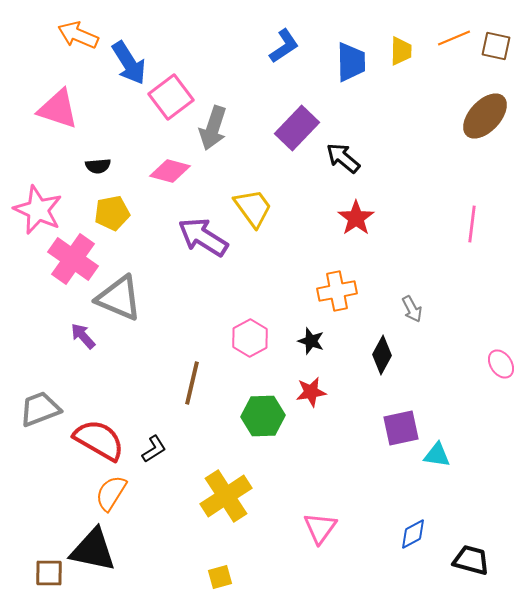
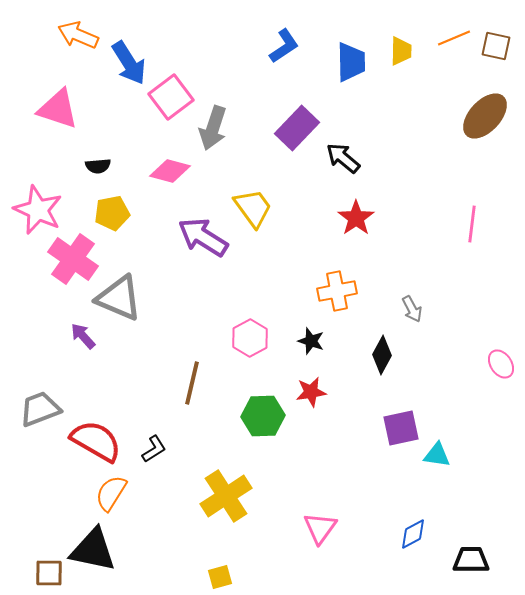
red semicircle at (99, 440): moved 3 px left, 1 px down
black trapezoid at (471, 560): rotated 15 degrees counterclockwise
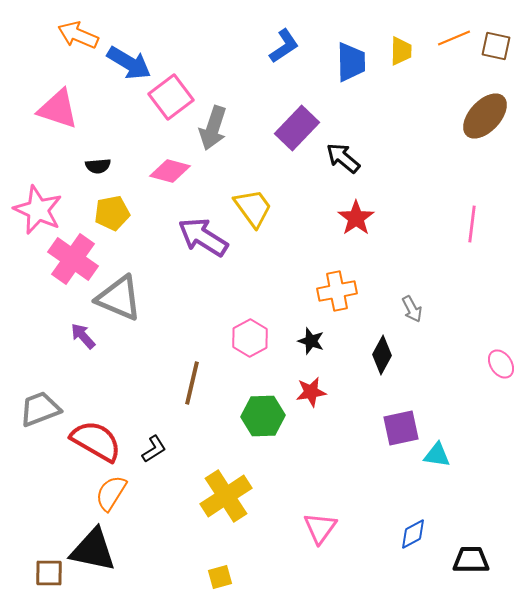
blue arrow at (129, 63): rotated 27 degrees counterclockwise
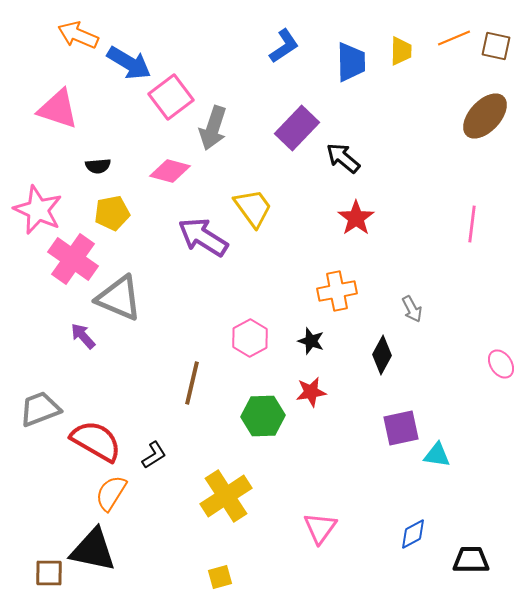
black L-shape at (154, 449): moved 6 px down
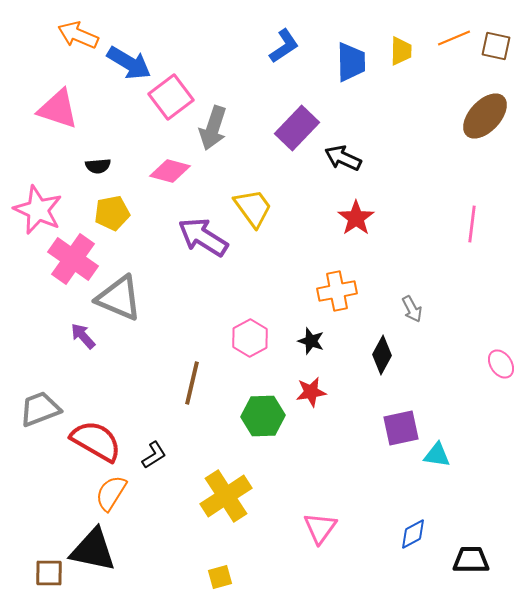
black arrow at (343, 158): rotated 15 degrees counterclockwise
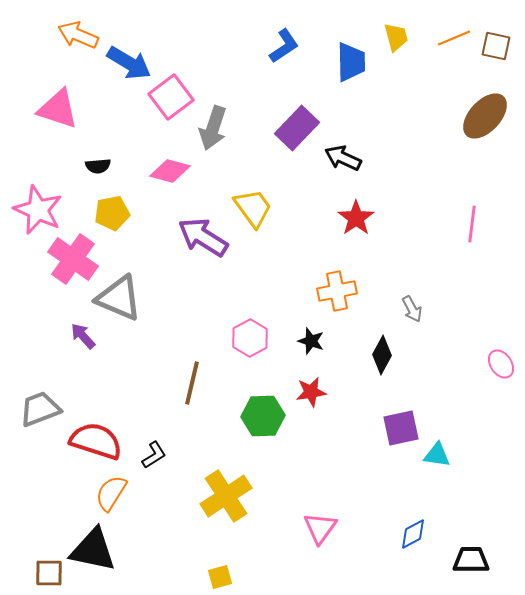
yellow trapezoid at (401, 51): moved 5 px left, 14 px up; rotated 16 degrees counterclockwise
red semicircle at (96, 441): rotated 12 degrees counterclockwise
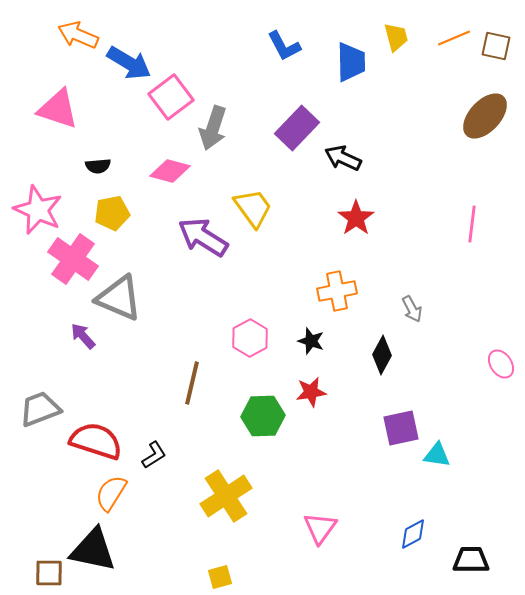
blue L-shape at (284, 46): rotated 96 degrees clockwise
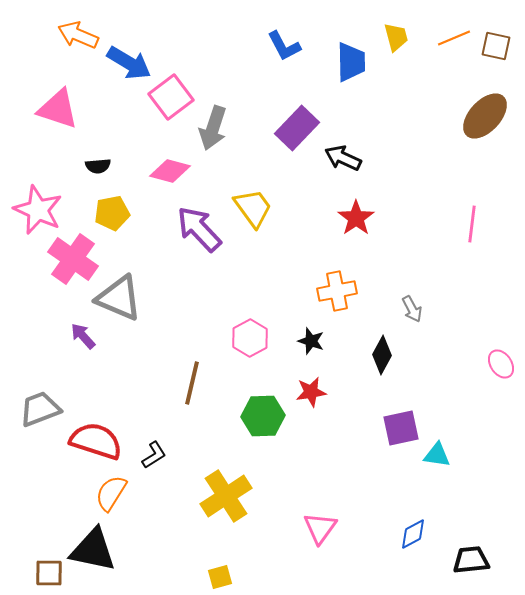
purple arrow at (203, 237): moved 4 px left, 8 px up; rotated 15 degrees clockwise
black trapezoid at (471, 560): rotated 6 degrees counterclockwise
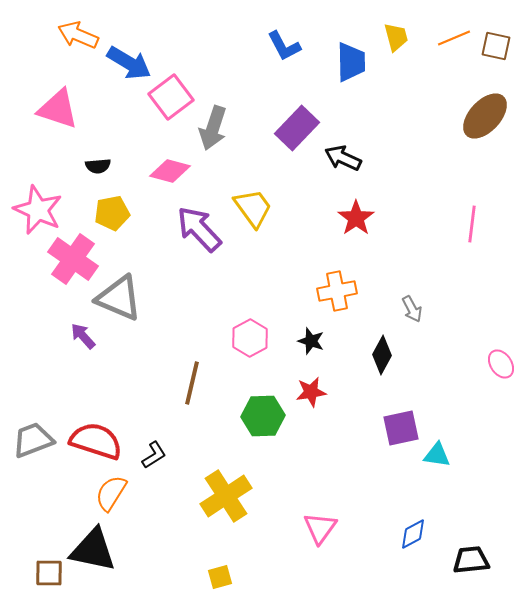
gray trapezoid at (40, 409): moved 7 px left, 31 px down
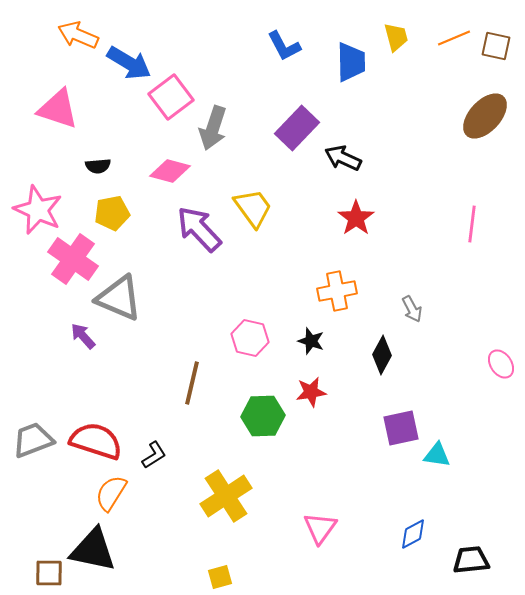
pink hexagon at (250, 338): rotated 18 degrees counterclockwise
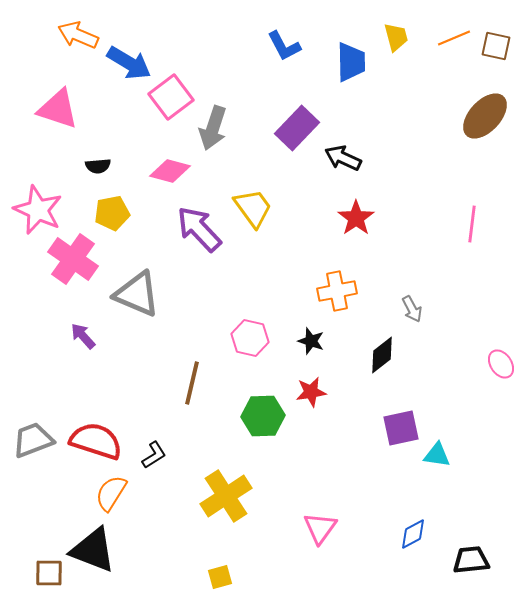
gray triangle at (119, 298): moved 18 px right, 4 px up
black diamond at (382, 355): rotated 24 degrees clockwise
black triangle at (93, 550): rotated 9 degrees clockwise
